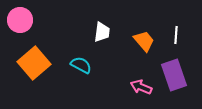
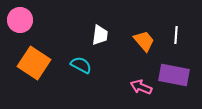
white trapezoid: moved 2 px left, 3 px down
orange square: rotated 16 degrees counterclockwise
purple rectangle: rotated 60 degrees counterclockwise
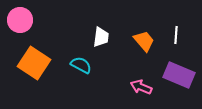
white trapezoid: moved 1 px right, 2 px down
purple rectangle: moved 5 px right; rotated 12 degrees clockwise
